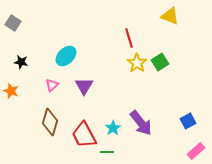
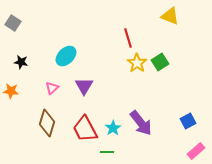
red line: moved 1 px left
pink triangle: moved 3 px down
orange star: rotated 14 degrees counterclockwise
brown diamond: moved 3 px left, 1 px down
red trapezoid: moved 1 px right, 6 px up
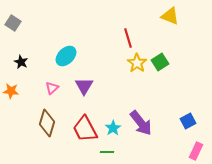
black star: rotated 16 degrees clockwise
pink rectangle: rotated 24 degrees counterclockwise
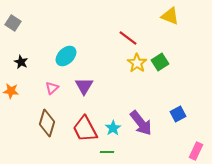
red line: rotated 36 degrees counterclockwise
blue square: moved 10 px left, 7 px up
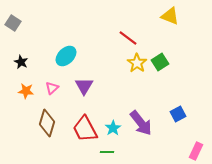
orange star: moved 15 px right
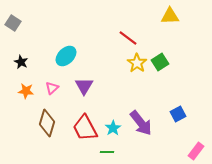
yellow triangle: rotated 24 degrees counterclockwise
red trapezoid: moved 1 px up
pink rectangle: rotated 12 degrees clockwise
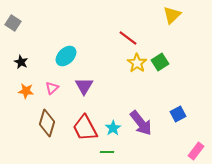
yellow triangle: moved 2 px right, 1 px up; rotated 42 degrees counterclockwise
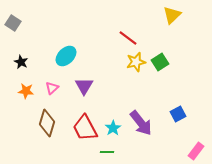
yellow star: moved 1 px left, 1 px up; rotated 24 degrees clockwise
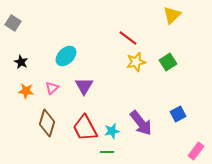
green square: moved 8 px right
cyan star: moved 1 px left, 3 px down; rotated 21 degrees clockwise
